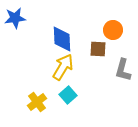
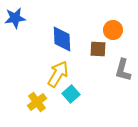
yellow arrow: moved 5 px left, 7 px down
cyan square: moved 3 px right, 1 px up
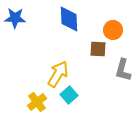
blue star: rotated 10 degrees clockwise
blue diamond: moved 7 px right, 20 px up
cyan square: moved 2 px left, 1 px down
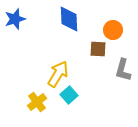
blue star: moved 1 px down; rotated 20 degrees counterclockwise
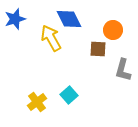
blue diamond: rotated 24 degrees counterclockwise
yellow arrow: moved 7 px left, 36 px up; rotated 60 degrees counterclockwise
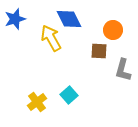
brown square: moved 1 px right, 2 px down
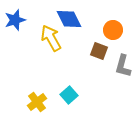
blue star: moved 1 px down
brown square: rotated 18 degrees clockwise
gray L-shape: moved 4 px up
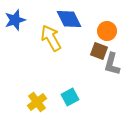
orange circle: moved 6 px left, 1 px down
gray L-shape: moved 11 px left, 2 px up
cyan square: moved 1 px right, 2 px down; rotated 12 degrees clockwise
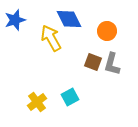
brown square: moved 6 px left, 11 px down
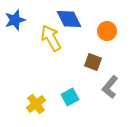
gray L-shape: moved 2 px left, 23 px down; rotated 25 degrees clockwise
yellow cross: moved 1 px left, 2 px down
